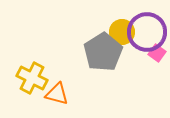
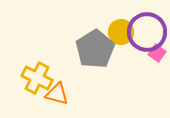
yellow circle: moved 1 px left
gray pentagon: moved 8 px left, 3 px up
yellow cross: moved 5 px right
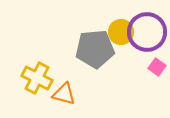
gray pentagon: rotated 27 degrees clockwise
pink square: moved 14 px down
orange triangle: moved 7 px right
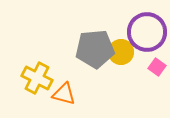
yellow circle: moved 20 px down
